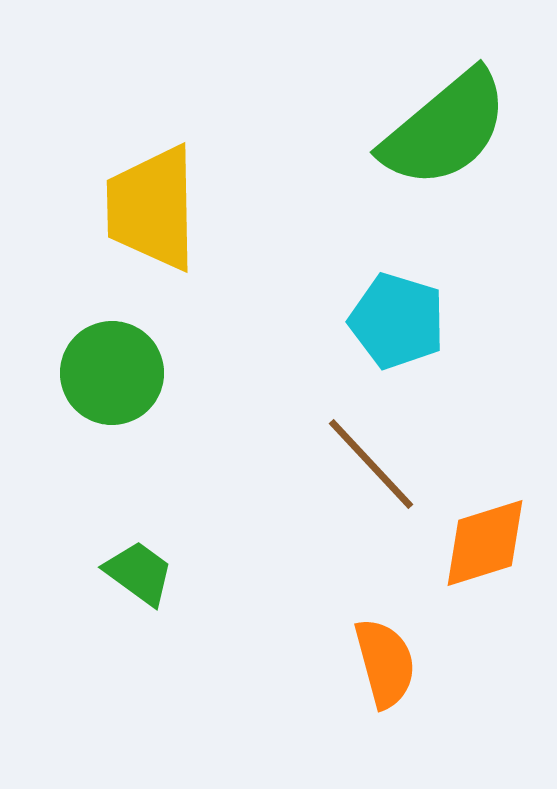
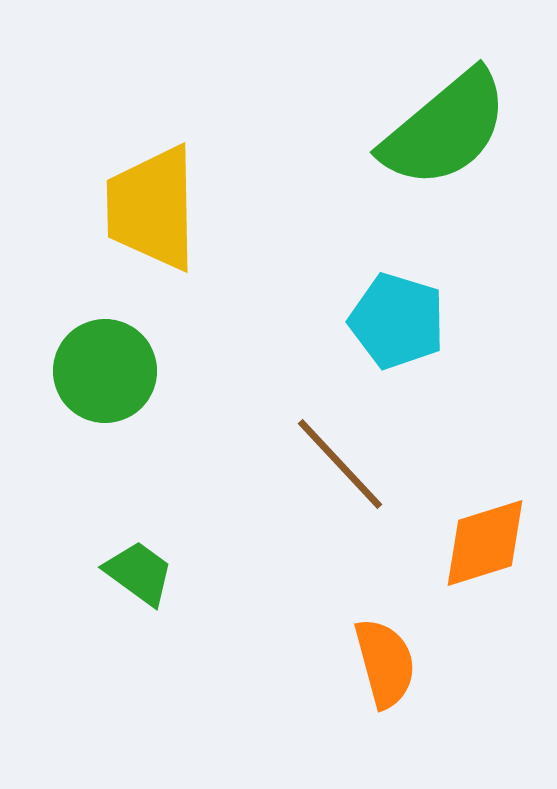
green circle: moved 7 px left, 2 px up
brown line: moved 31 px left
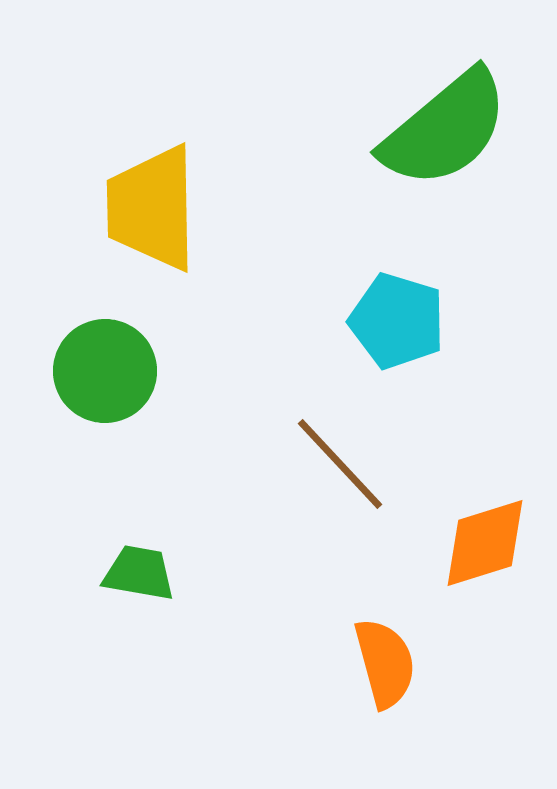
green trapezoid: rotated 26 degrees counterclockwise
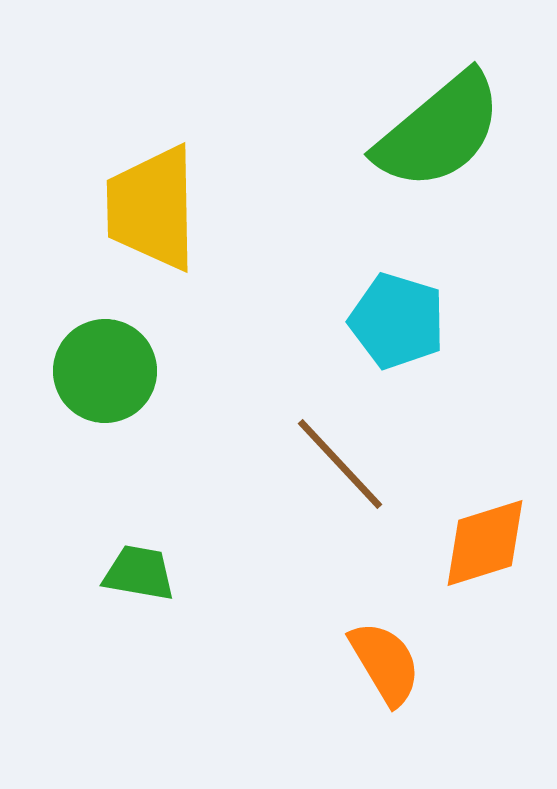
green semicircle: moved 6 px left, 2 px down
orange semicircle: rotated 16 degrees counterclockwise
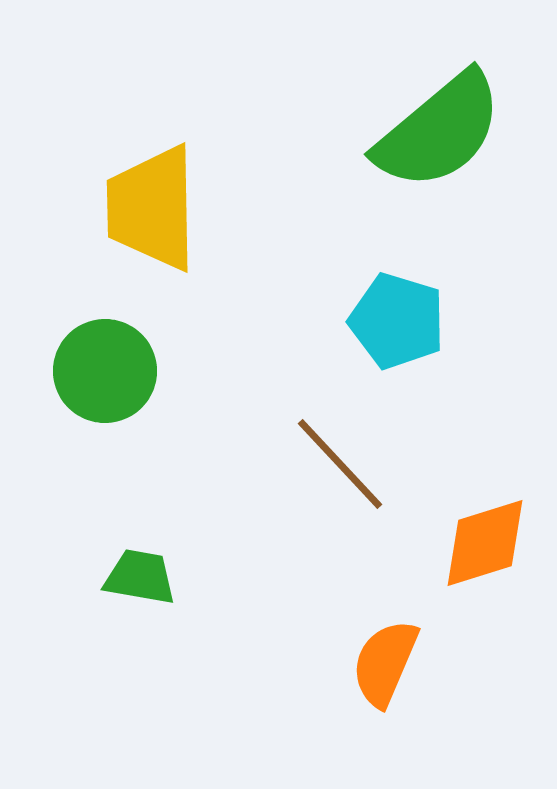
green trapezoid: moved 1 px right, 4 px down
orange semicircle: rotated 126 degrees counterclockwise
